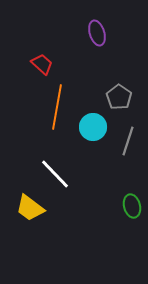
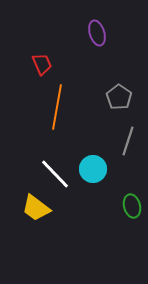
red trapezoid: rotated 25 degrees clockwise
cyan circle: moved 42 px down
yellow trapezoid: moved 6 px right
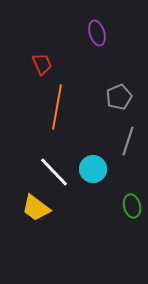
gray pentagon: rotated 15 degrees clockwise
white line: moved 1 px left, 2 px up
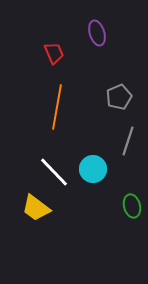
red trapezoid: moved 12 px right, 11 px up
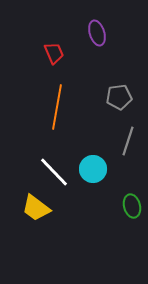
gray pentagon: rotated 15 degrees clockwise
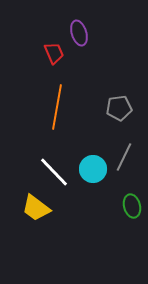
purple ellipse: moved 18 px left
gray pentagon: moved 11 px down
gray line: moved 4 px left, 16 px down; rotated 8 degrees clockwise
